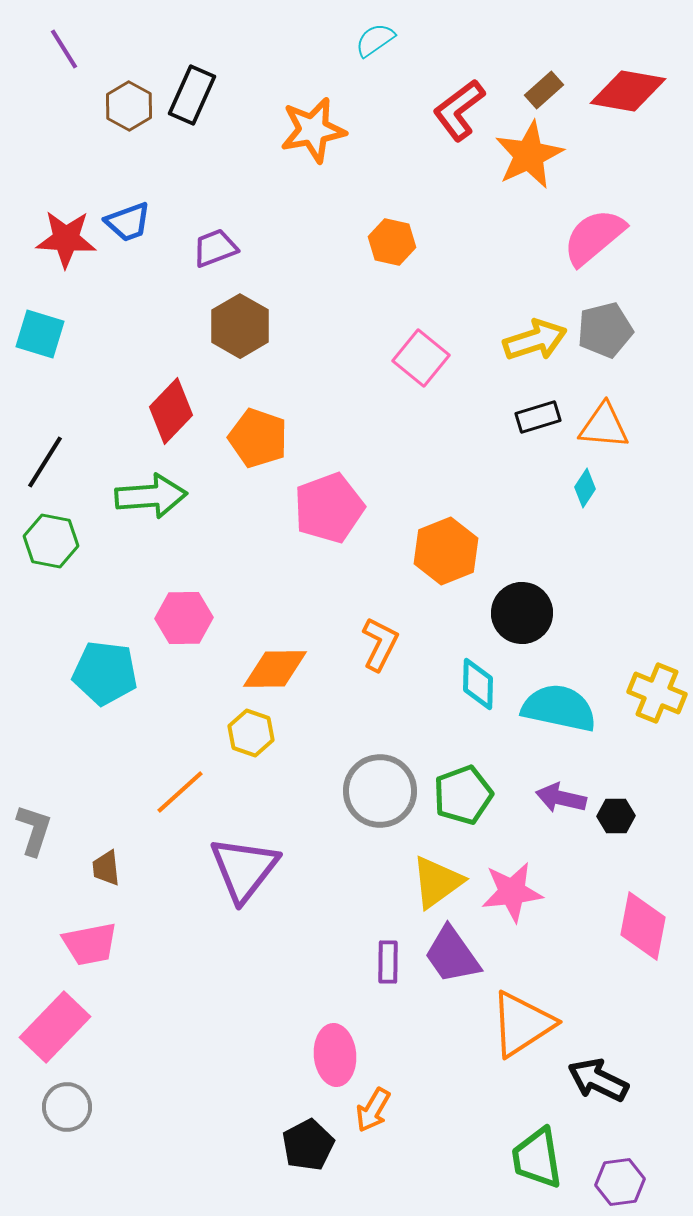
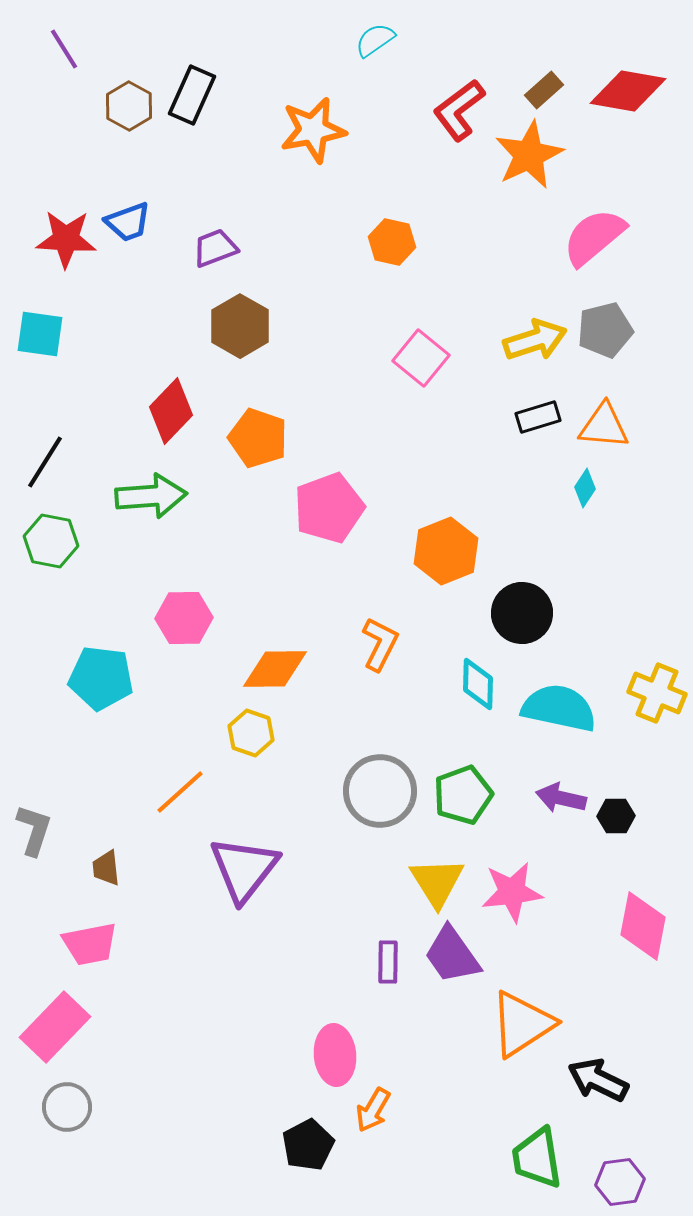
cyan square at (40, 334): rotated 9 degrees counterclockwise
cyan pentagon at (105, 673): moved 4 px left, 5 px down
yellow triangle at (437, 882): rotated 26 degrees counterclockwise
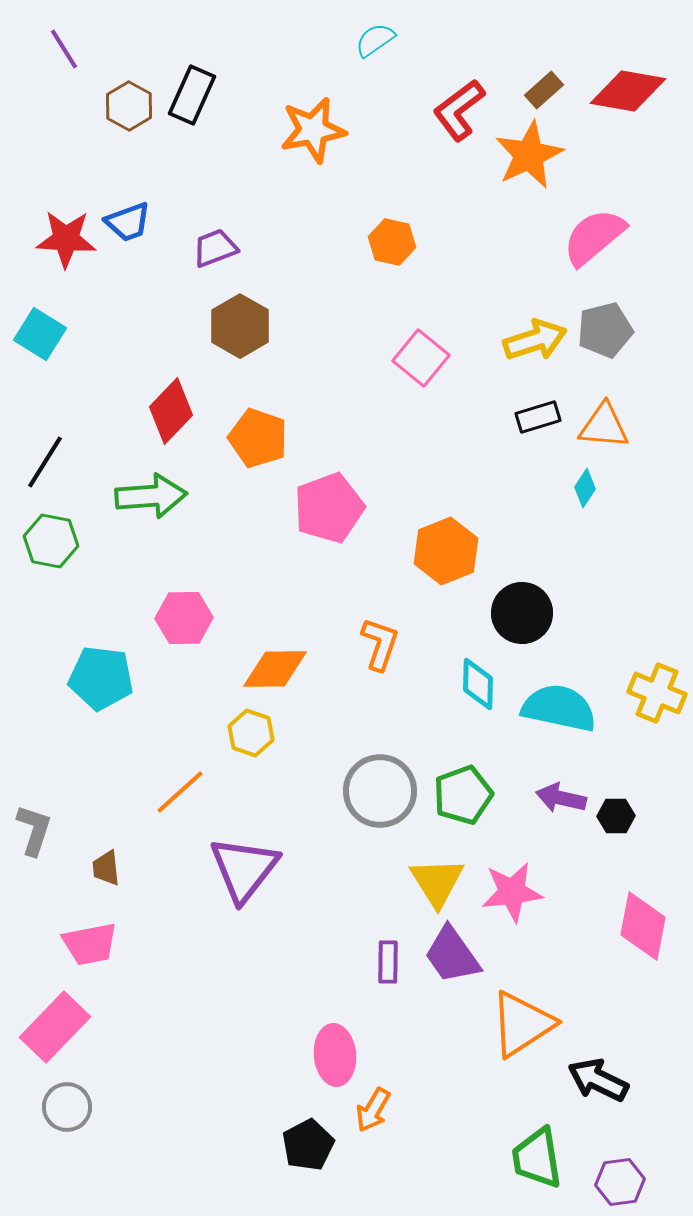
cyan square at (40, 334): rotated 24 degrees clockwise
orange L-shape at (380, 644): rotated 8 degrees counterclockwise
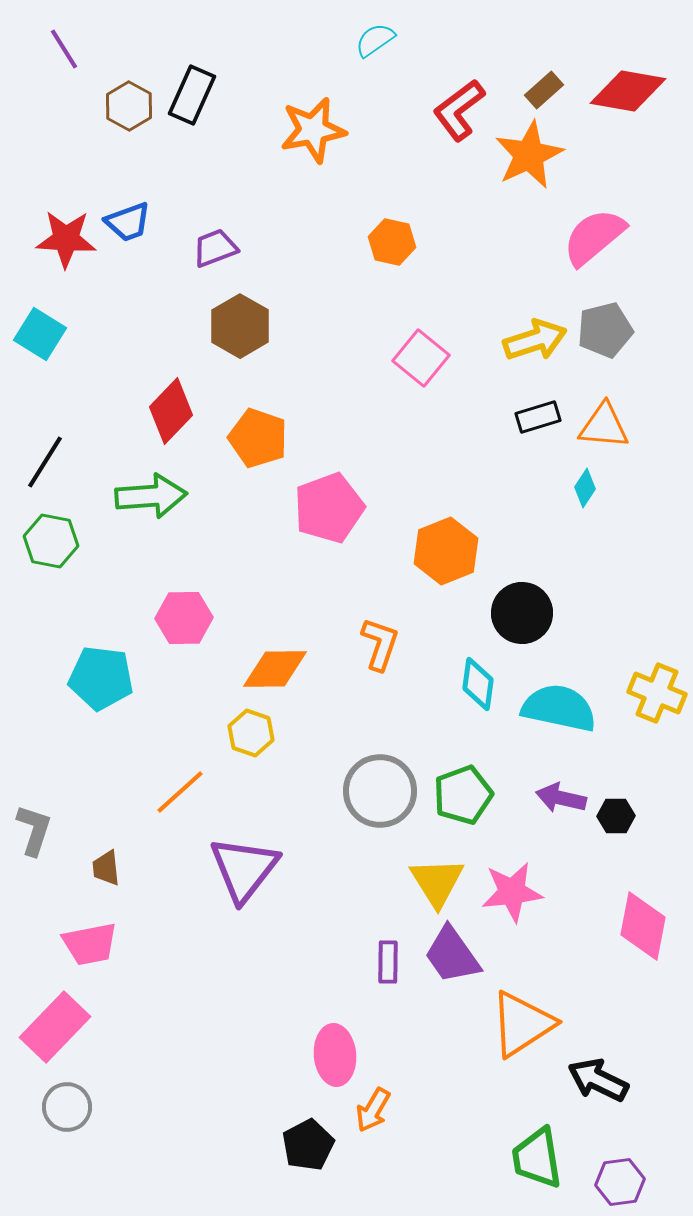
cyan diamond at (478, 684): rotated 6 degrees clockwise
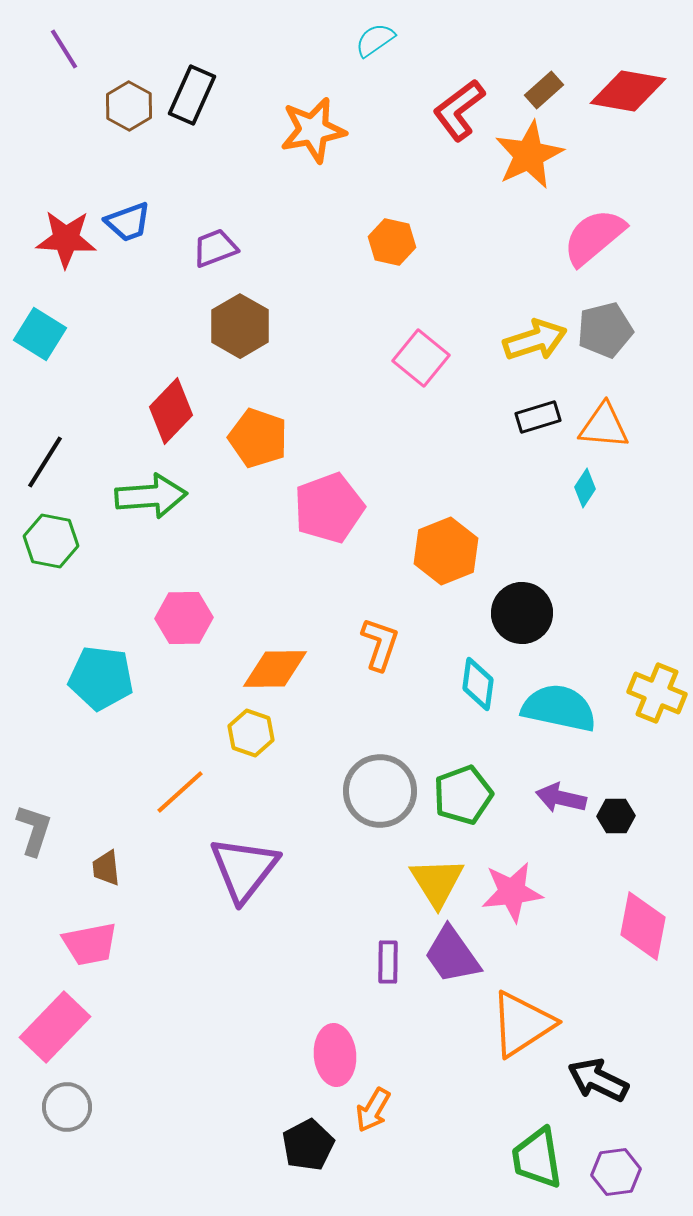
purple hexagon at (620, 1182): moved 4 px left, 10 px up
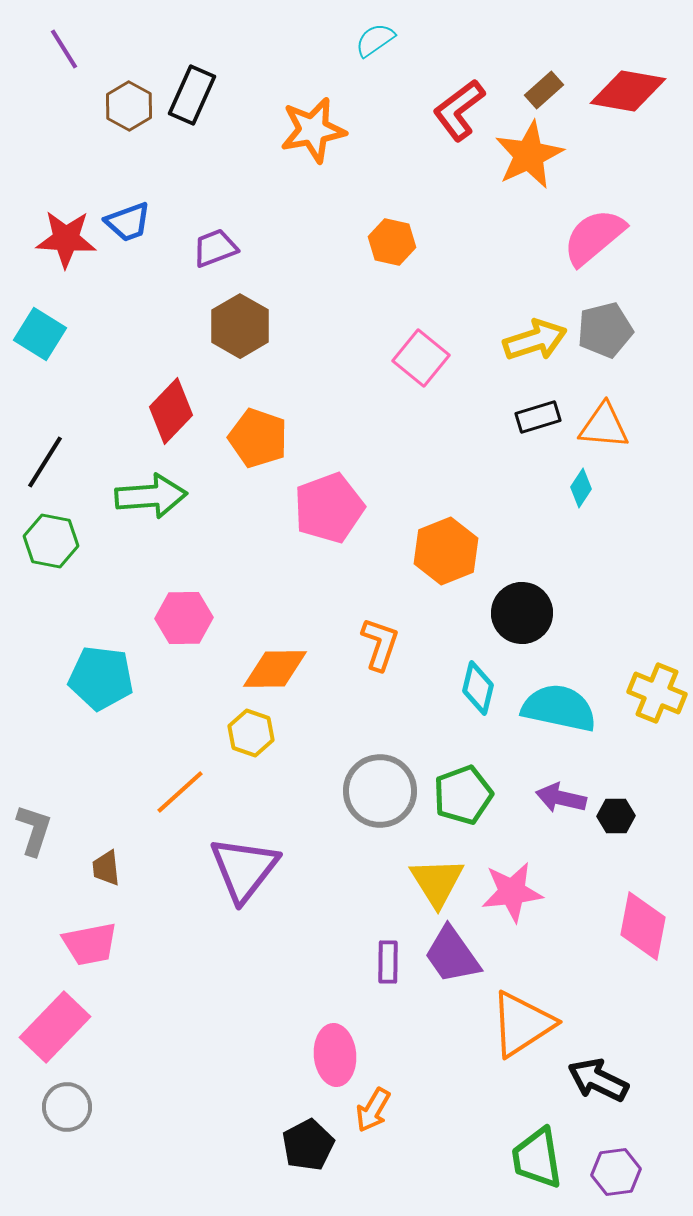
cyan diamond at (585, 488): moved 4 px left
cyan diamond at (478, 684): moved 4 px down; rotated 6 degrees clockwise
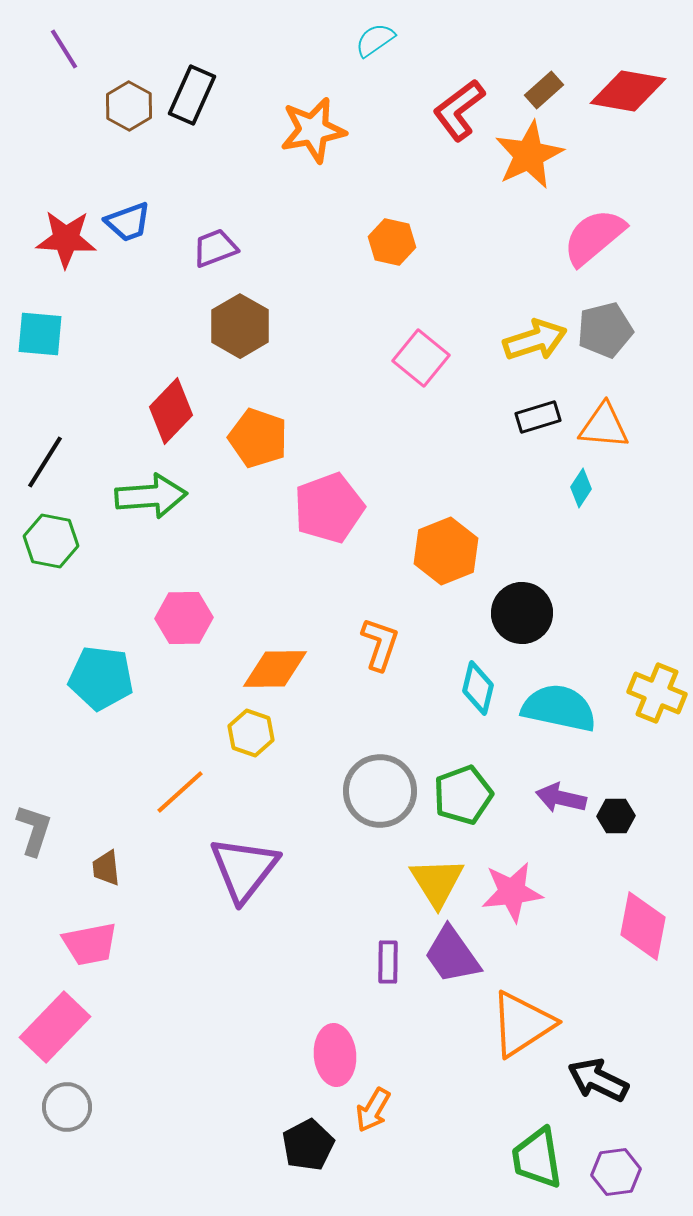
cyan square at (40, 334): rotated 27 degrees counterclockwise
